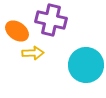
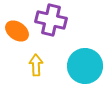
yellow arrow: moved 3 px right, 12 px down; rotated 90 degrees counterclockwise
cyan circle: moved 1 px left, 1 px down
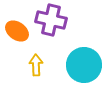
cyan circle: moved 1 px left, 1 px up
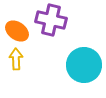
yellow arrow: moved 20 px left, 6 px up
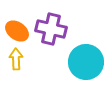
purple cross: moved 9 px down
cyan circle: moved 2 px right, 3 px up
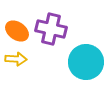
yellow arrow: rotated 95 degrees clockwise
